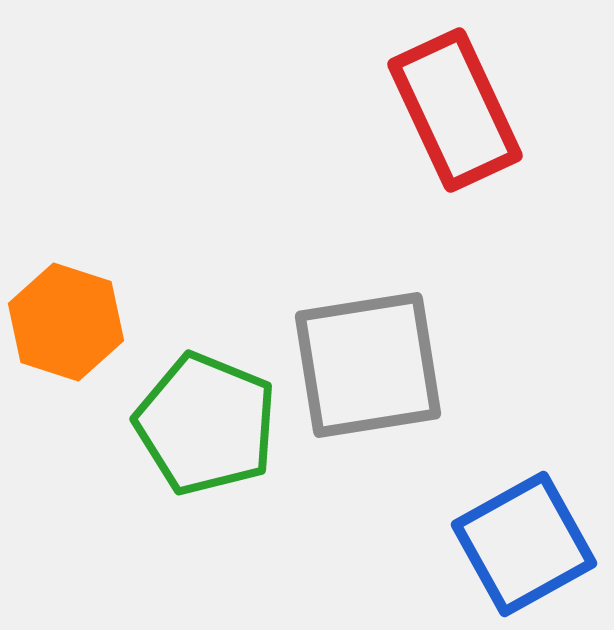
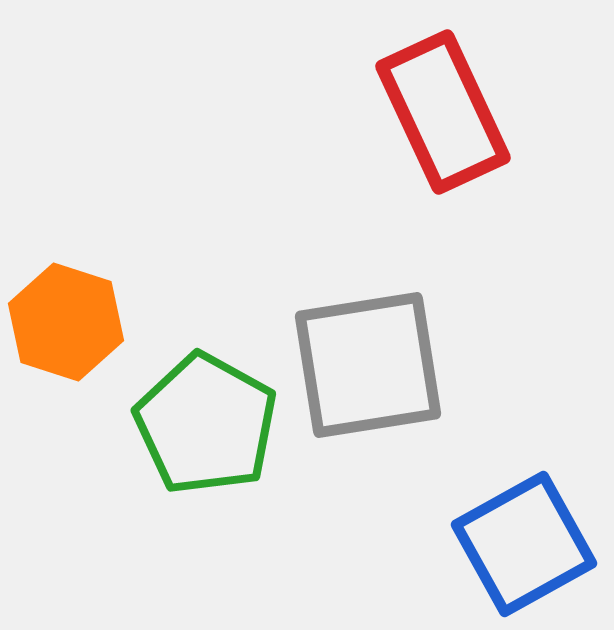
red rectangle: moved 12 px left, 2 px down
green pentagon: rotated 7 degrees clockwise
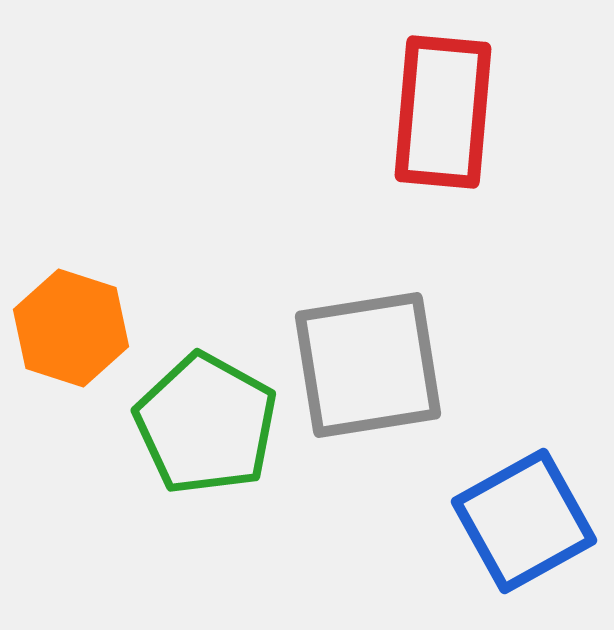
red rectangle: rotated 30 degrees clockwise
orange hexagon: moved 5 px right, 6 px down
blue square: moved 23 px up
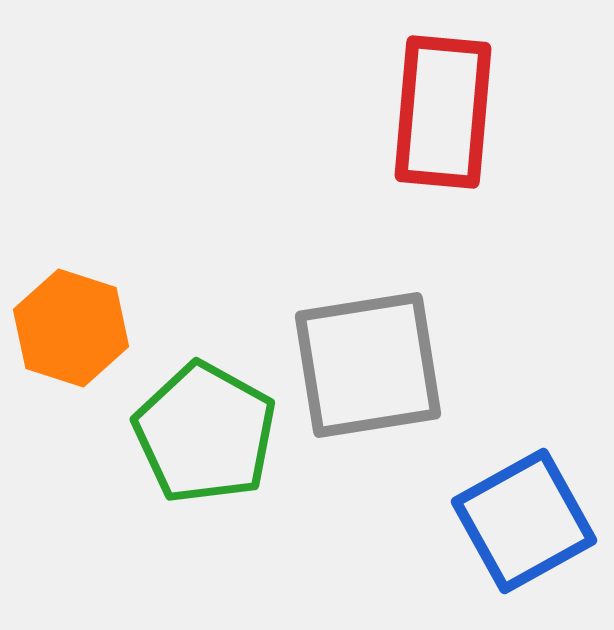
green pentagon: moved 1 px left, 9 px down
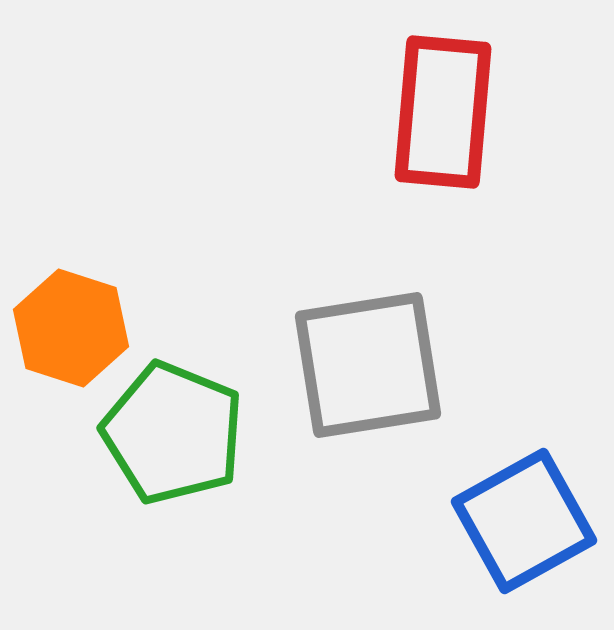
green pentagon: moved 32 px left; rotated 7 degrees counterclockwise
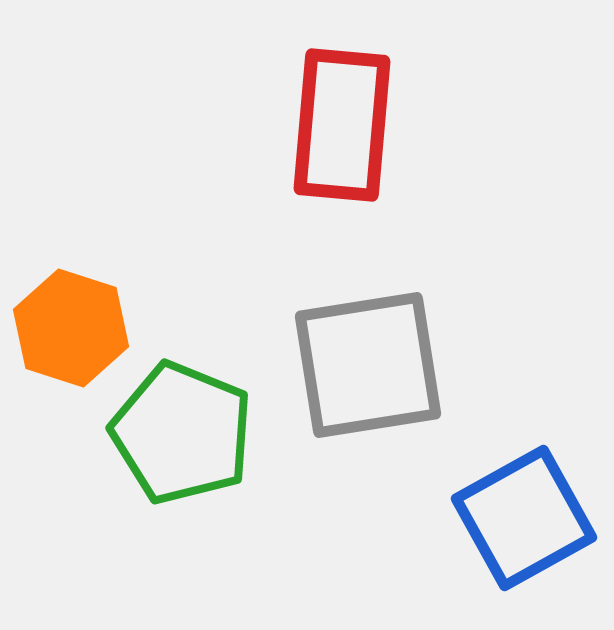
red rectangle: moved 101 px left, 13 px down
green pentagon: moved 9 px right
blue square: moved 3 px up
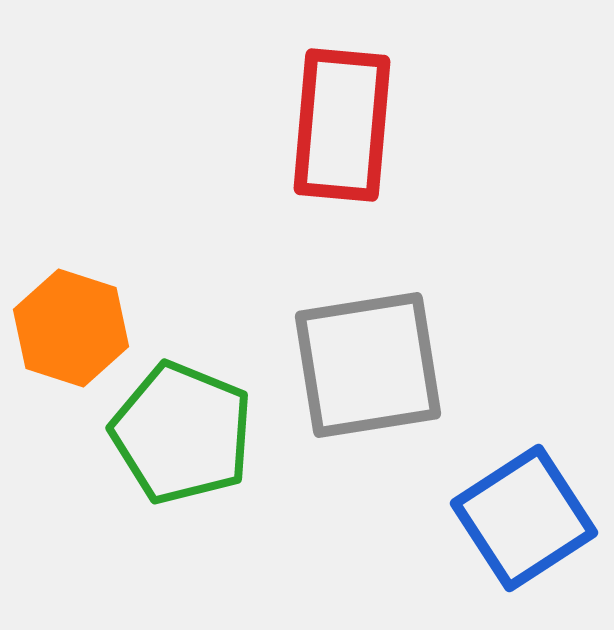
blue square: rotated 4 degrees counterclockwise
